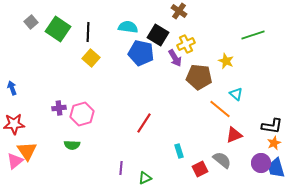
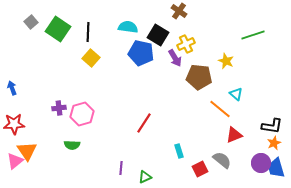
green triangle: moved 1 px up
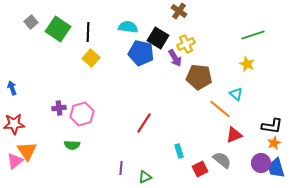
black square: moved 3 px down
yellow star: moved 21 px right, 3 px down
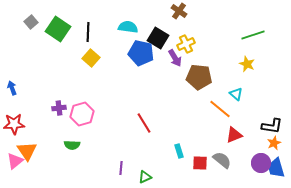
red line: rotated 65 degrees counterclockwise
red square: moved 6 px up; rotated 28 degrees clockwise
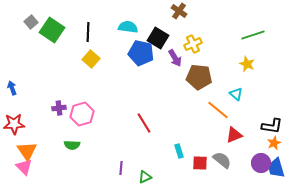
green square: moved 6 px left, 1 px down
yellow cross: moved 7 px right
yellow square: moved 1 px down
orange line: moved 2 px left, 1 px down
pink triangle: moved 9 px right, 6 px down; rotated 36 degrees counterclockwise
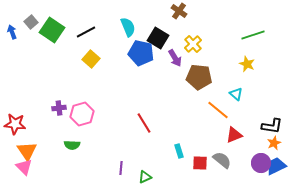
cyan semicircle: rotated 60 degrees clockwise
black line: moved 2 px left; rotated 60 degrees clockwise
yellow cross: rotated 18 degrees counterclockwise
blue arrow: moved 56 px up
red star: moved 1 px right; rotated 10 degrees clockwise
blue trapezoid: moved 2 px up; rotated 80 degrees clockwise
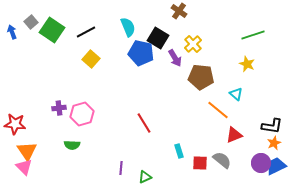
brown pentagon: moved 2 px right
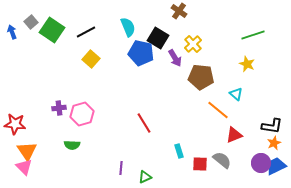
red square: moved 1 px down
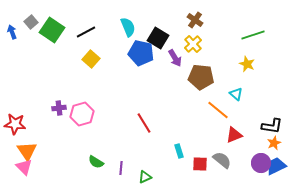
brown cross: moved 16 px right, 9 px down
green semicircle: moved 24 px right, 17 px down; rotated 28 degrees clockwise
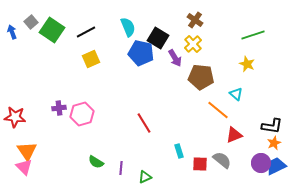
yellow square: rotated 24 degrees clockwise
red star: moved 7 px up
